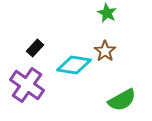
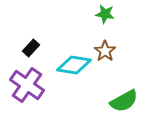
green star: moved 2 px left, 1 px down; rotated 18 degrees counterclockwise
black rectangle: moved 4 px left
green semicircle: moved 2 px right, 1 px down
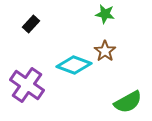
black rectangle: moved 24 px up
cyan diamond: rotated 12 degrees clockwise
green semicircle: moved 4 px right, 1 px down
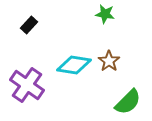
black rectangle: moved 2 px left, 1 px down
brown star: moved 4 px right, 10 px down
cyan diamond: rotated 12 degrees counterclockwise
green semicircle: rotated 16 degrees counterclockwise
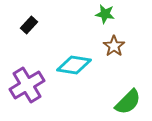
brown star: moved 5 px right, 15 px up
purple cross: rotated 24 degrees clockwise
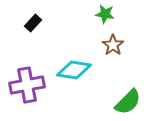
black rectangle: moved 4 px right, 2 px up
brown star: moved 1 px left, 1 px up
cyan diamond: moved 5 px down
purple cross: rotated 20 degrees clockwise
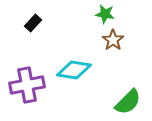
brown star: moved 5 px up
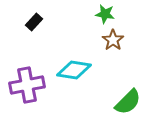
black rectangle: moved 1 px right, 1 px up
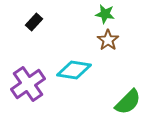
brown star: moved 5 px left
purple cross: moved 1 px right, 1 px up; rotated 24 degrees counterclockwise
